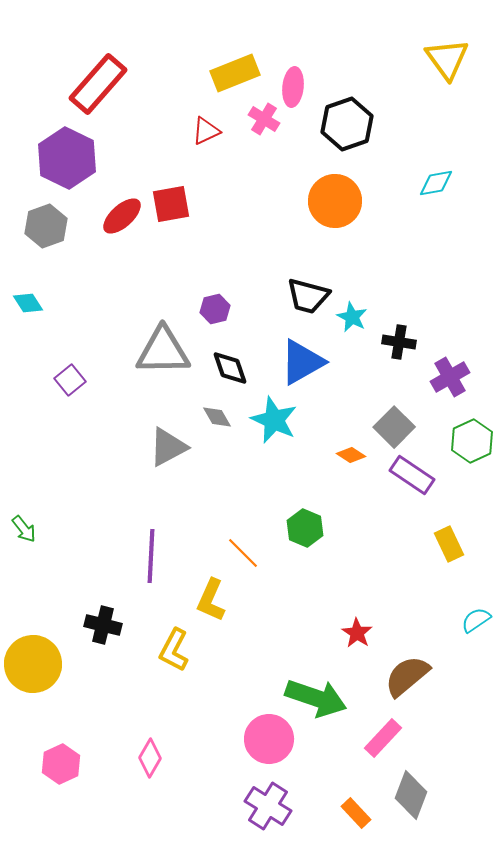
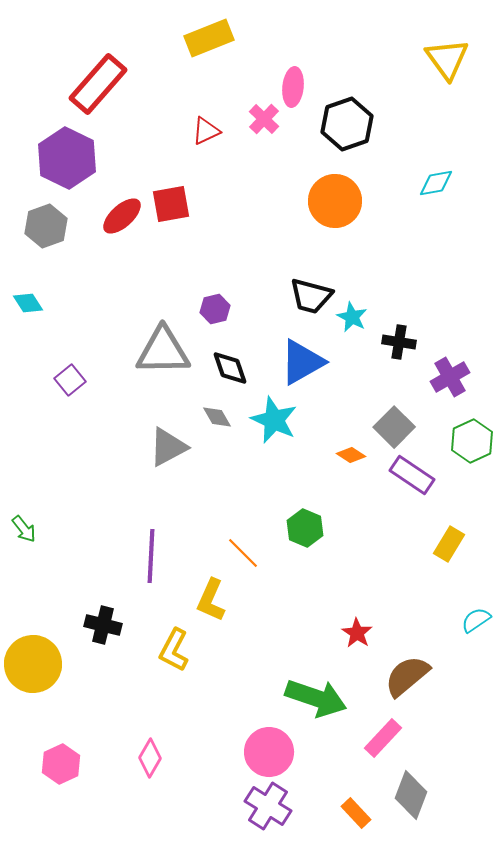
yellow rectangle at (235, 73): moved 26 px left, 35 px up
pink cross at (264, 119): rotated 12 degrees clockwise
black trapezoid at (308, 296): moved 3 px right
yellow rectangle at (449, 544): rotated 56 degrees clockwise
pink circle at (269, 739): moved 13 px down
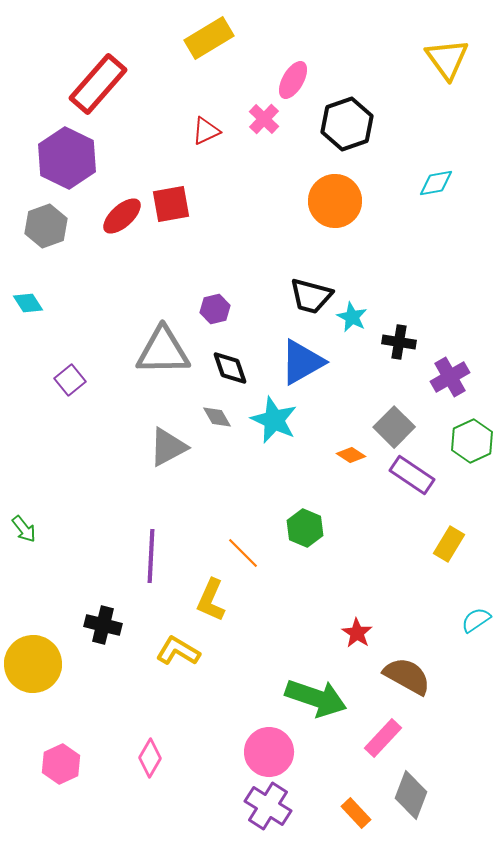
yellow rectangle at (209, 38): rotated 9 degrees counterclockwise
pink ellipse at (293, 87): moved 7 px up; rotated 24 degrees clockwise
yellow L-shape at (174, 650): moved 4 px right, 1 px down; rotated 93 degrees clockwise
brown semicircle at (407, 676): rotated 69 degrees clockwise
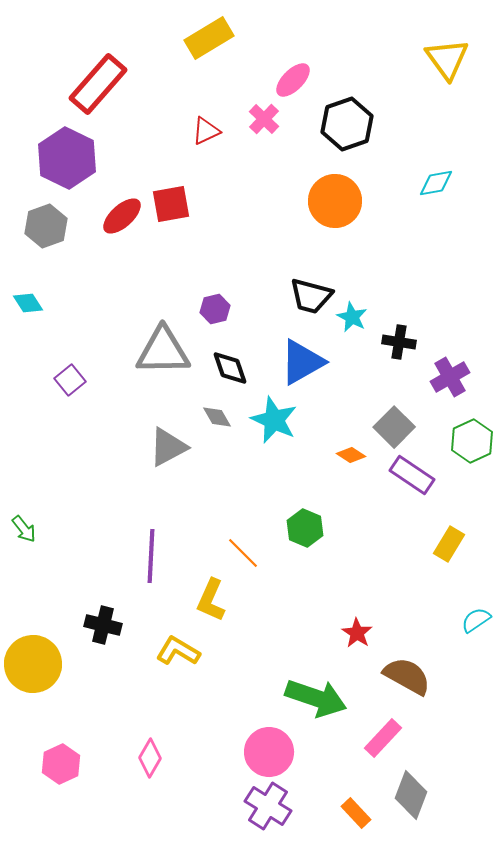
pink ellipse at (293, 80): rotated 15 degrees clockwise
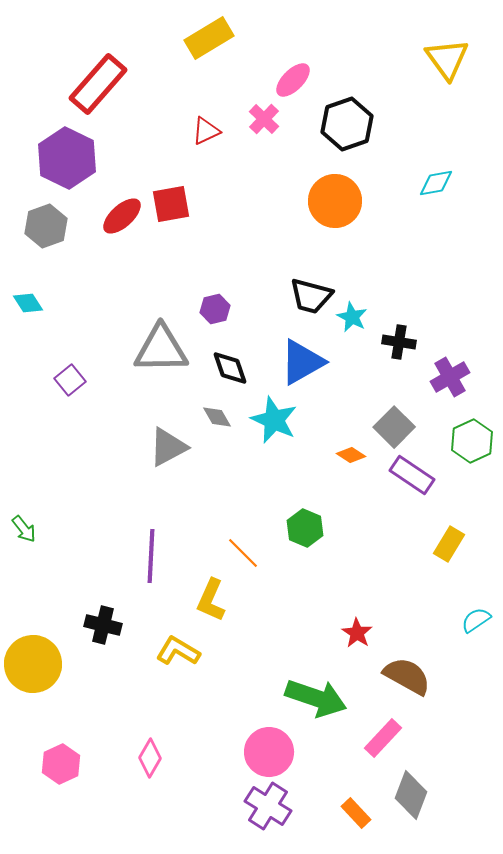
gray triangle at (163, 351): moved 2 px left, 2 px up
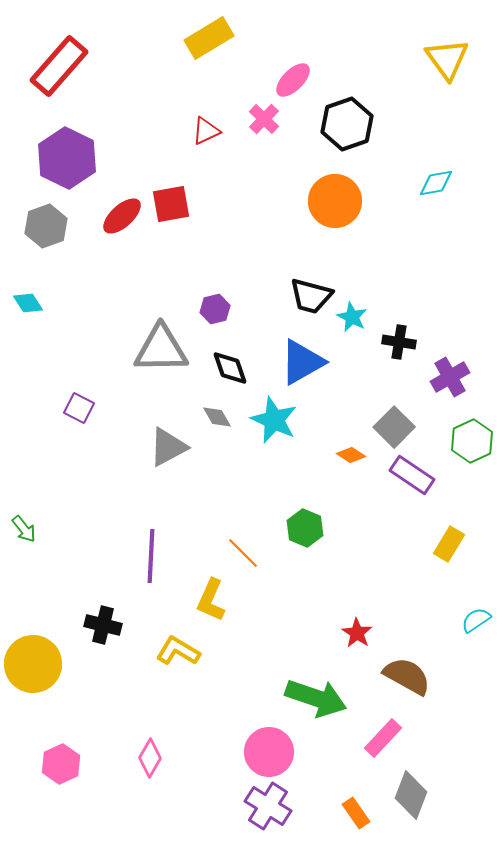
red rectangle at (98, 84): moved 39 px left, 18 px up
purple square at (70, 380): moved 9 px right, 28 px down; rotated 24 degrees counterclockwise
orange rectangle at (356, 813): rotated 8 degrees clockwise
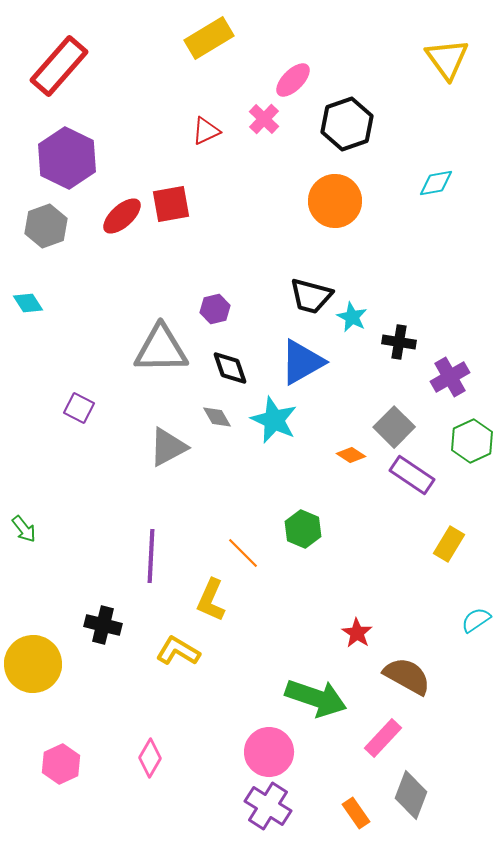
green hexagon at (305, 528): moved 2 px left, 1 px down
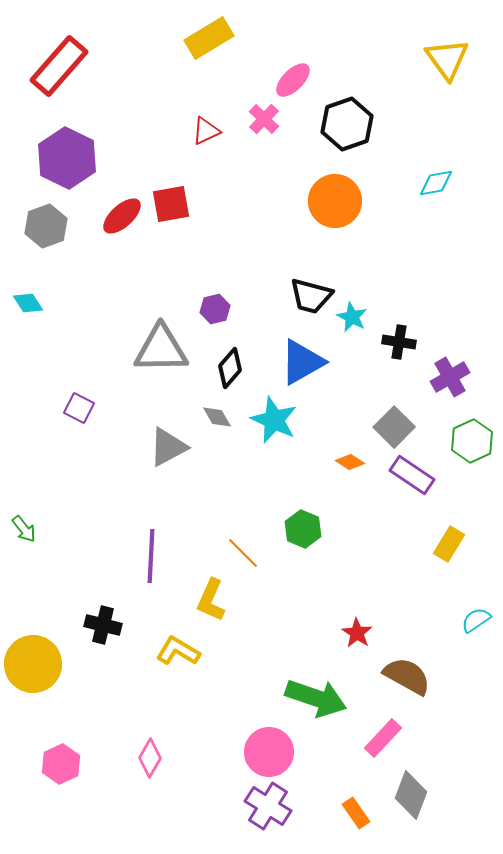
black diamond at (230, 368): rotated 60 degrees clockwise
orange diamond at (351, 455): moved 1 px left, 7 px down
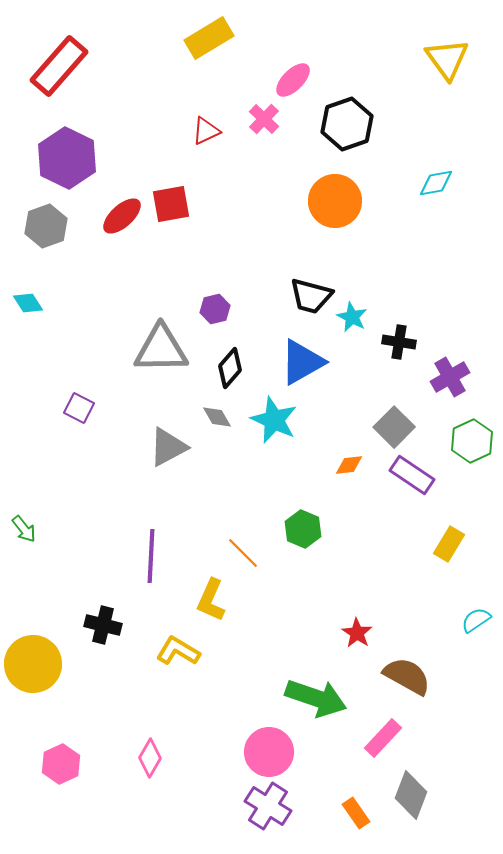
orange diamond at (350, 462): moved 1 px left, 3 px down; rotated 40 degrees counterclockwise
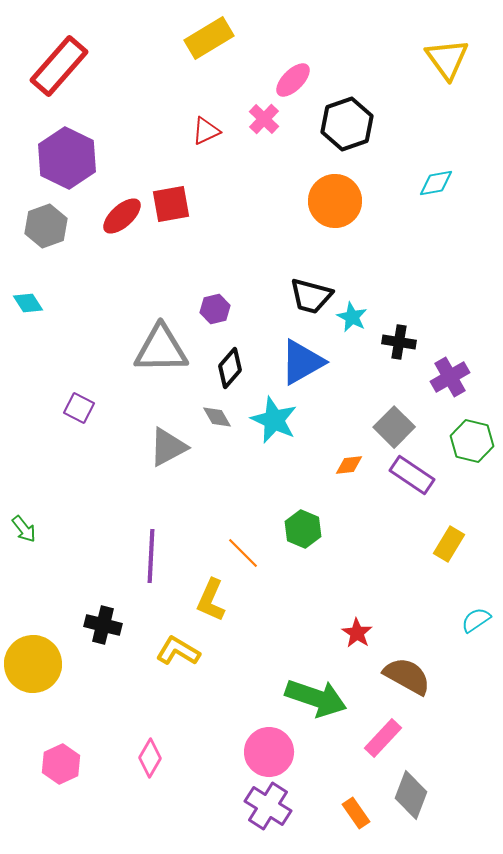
green hexagon at (472, 441): rotated 21 degrees counterclockwise
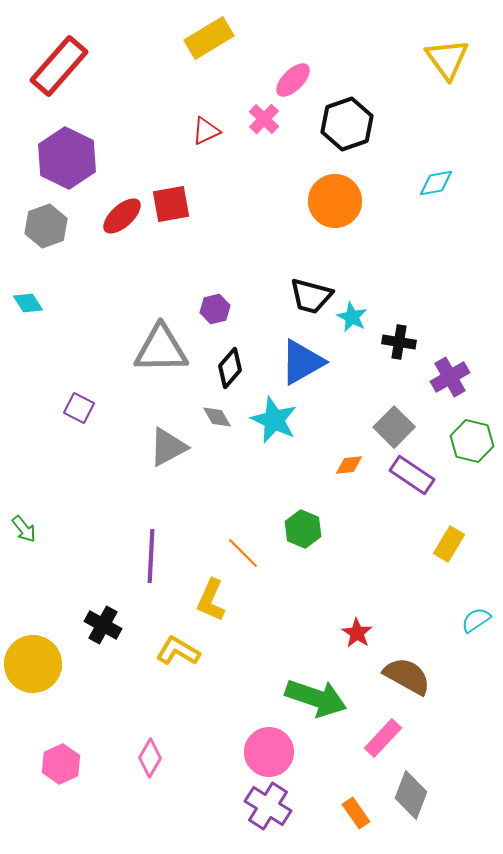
black cross at (103, 625): rotated 15 degrees clockwise
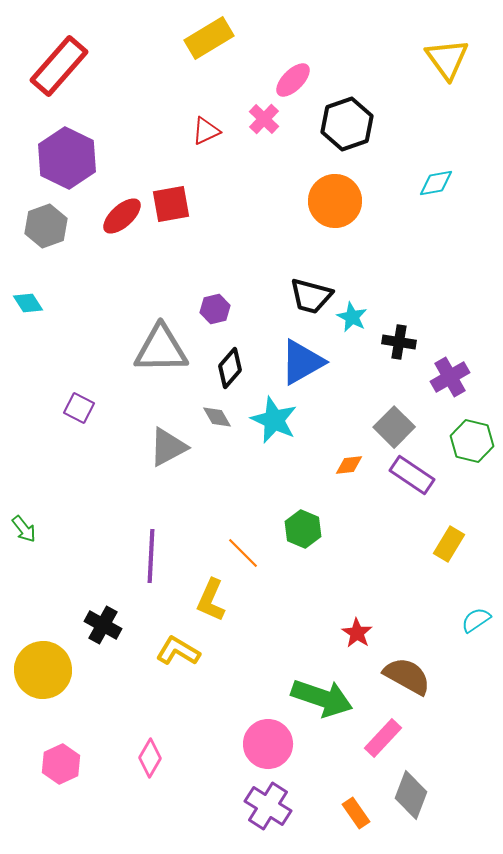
yellow circle at (33, 664): moved 10 px right, 6 px down
green arrow at (316, 698): moved 6 px right
pink circle at (269, 752): moved 1 px left, 8 px up
